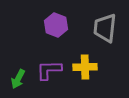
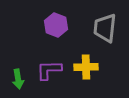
yellow cross: moved 1 px right
green arrow: rotated 36 degrees counterclockwise
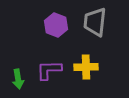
gray trapezoid: moved 10 px left, 6 px up
